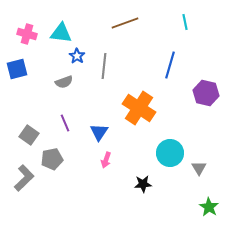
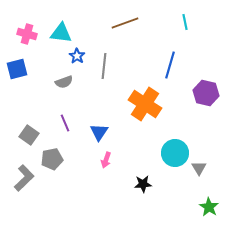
orange cross: moved 6 px right, 4 px up
cyan circle: moved 5 px right
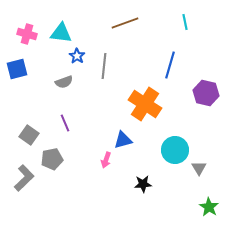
blue triangle: moved 24 px right, 8 px down; rotated 42 degrees clockwise
cyan circle: moved 3 px up
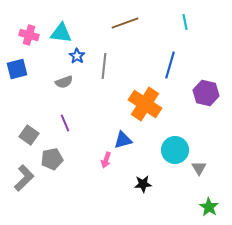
pink cross: moved 2 px right, 1 px down
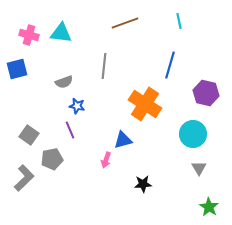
cyan line: moved 6 px left, 1 px up
blue star: moved 50 px down; rotated 21 degrees counterclockwise
purple line: moved 5 px right, 7 px down
cyan circle: moved 18 px right, 16 px up
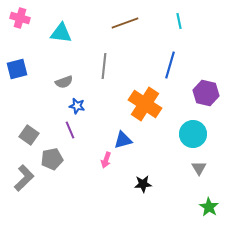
pink cross: moved 9 px left, 17 px up
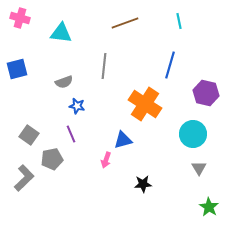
purple line: moved 1 px right, 4 px down
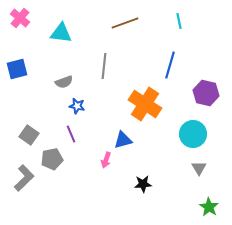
pink cross: rotated 24 degrees clockwise
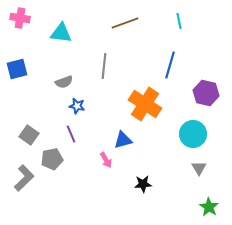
pink cross: rotated 30 degrees counterclockwise
pink arrow: rotated 49 degrees counterclockwise
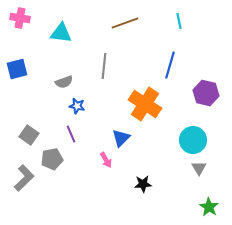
cyan circle: moved 6 px down
blue triangle: moved 2 px left, 2 px up; rotated 30 degrees counterclockwise
